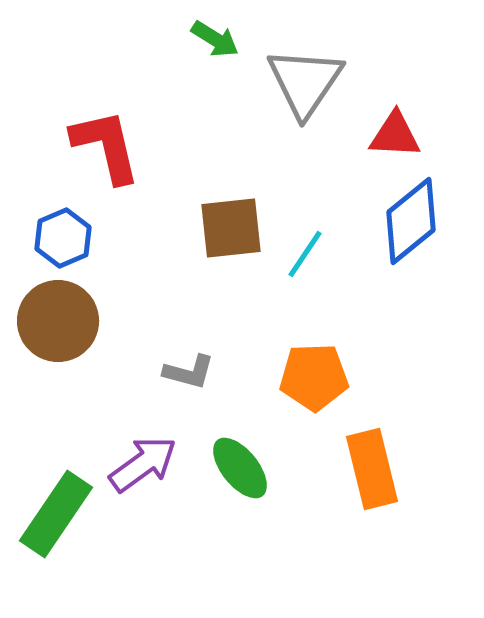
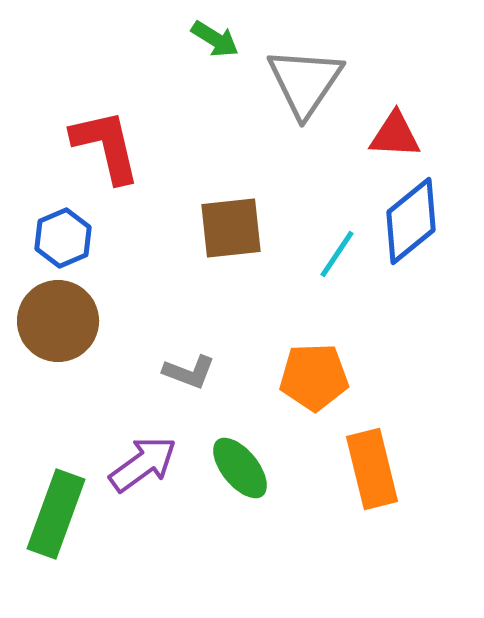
cyan line: moved 32 px right
gray L-shape: rotated 6 degrees clockwise
green rectangle: rotated 14 degrees counterclockwise
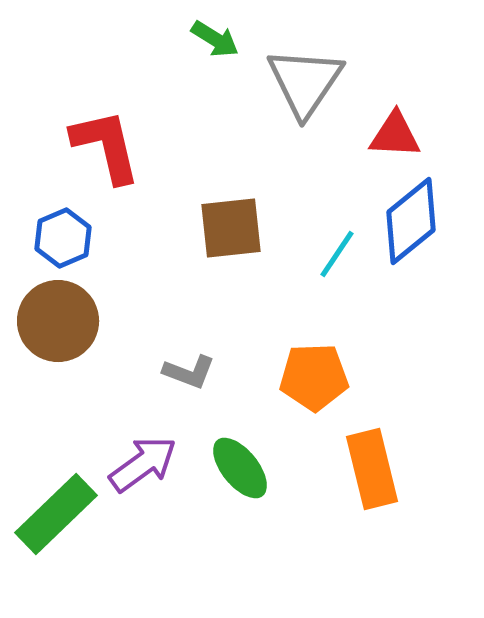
green rectangle: rotated 26 degrees clockwise
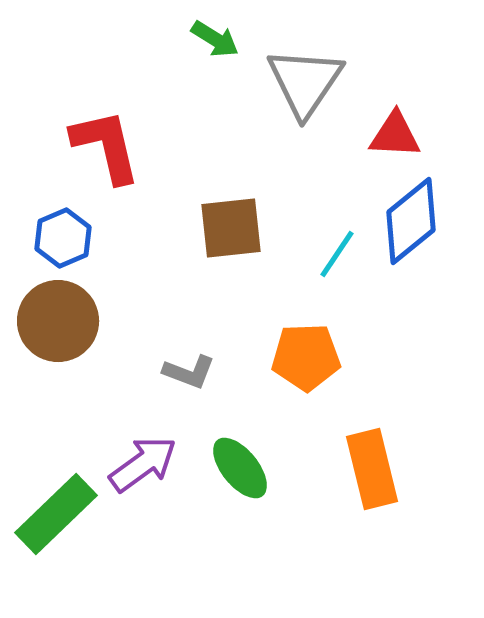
orange pentagon: moved 8 px left, 20 px up
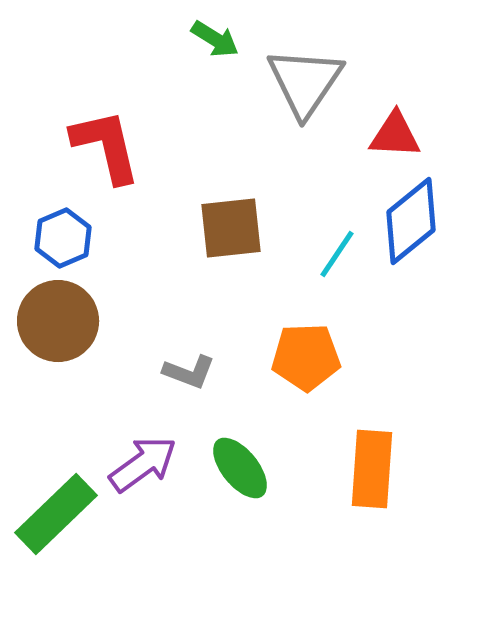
orange rectangle: rotated 18 degrees clockwise
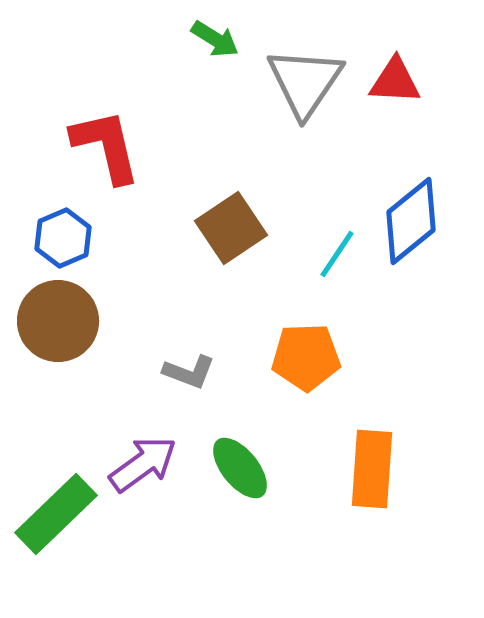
red triangle: moved 54 px up
brown square: rotated 28 degrees counterclockwise
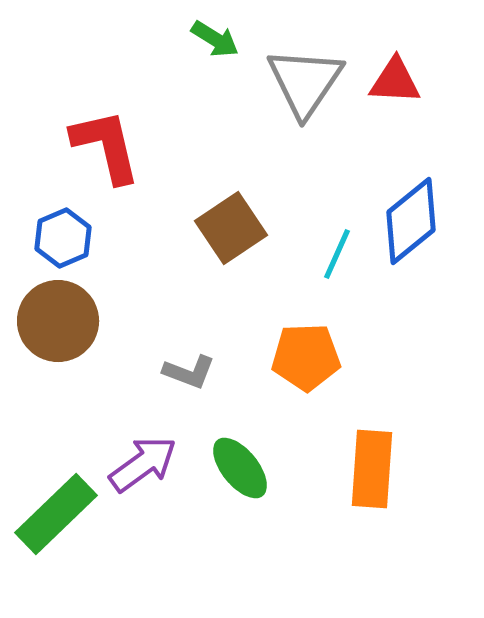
cyan line: rotated 10 degrees counterclockwise
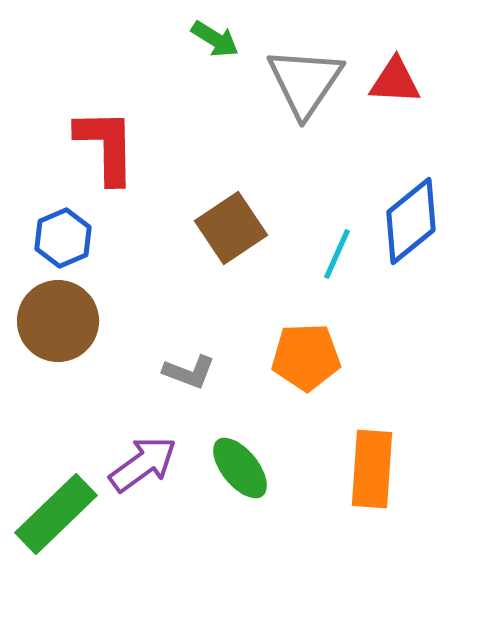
red L-shape: rotated 12 degrees clockwise
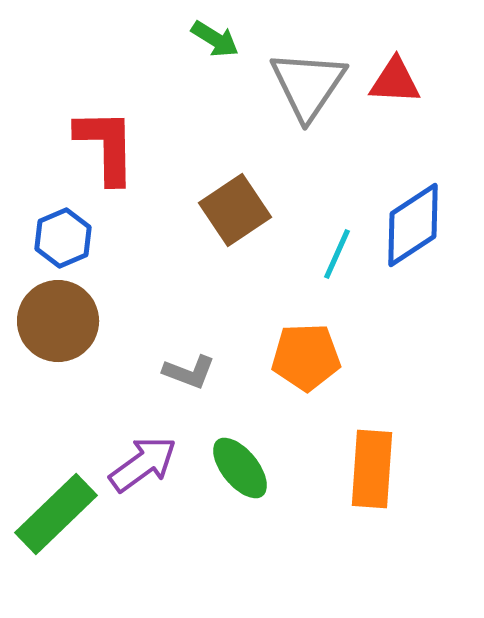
gray triangle: moved 3 px right, 3 px down
blue diamond: moved 2 px right, 4 px down; rotated 6 degrees clockwise
brown square: moved 4 px right, 18 px up
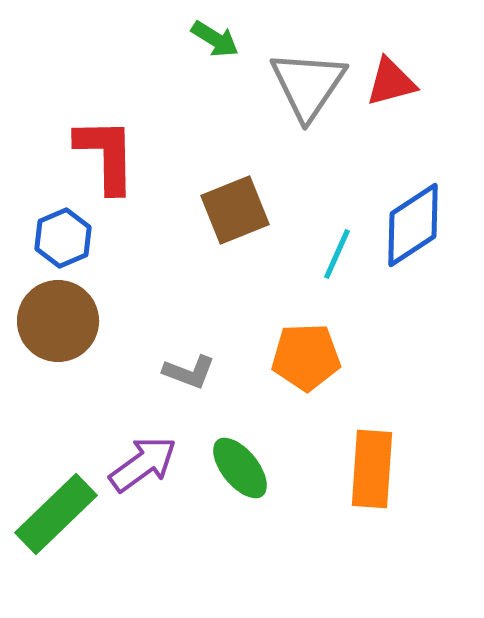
red triangle: moved 4 px left, 1 px down; rotated 18 degrees counterclockwise
red L-shape: moved 9 px down
brown square: rotated 12 degrees clockwise
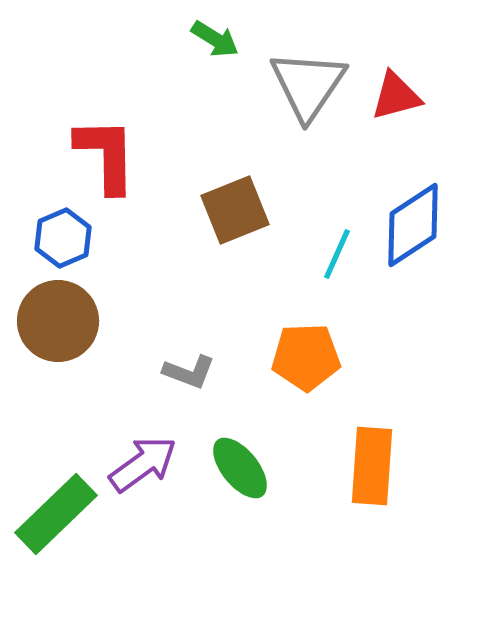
red triangle: moved 5 px right, 14 px down
orange rectangle: moved 3 px up
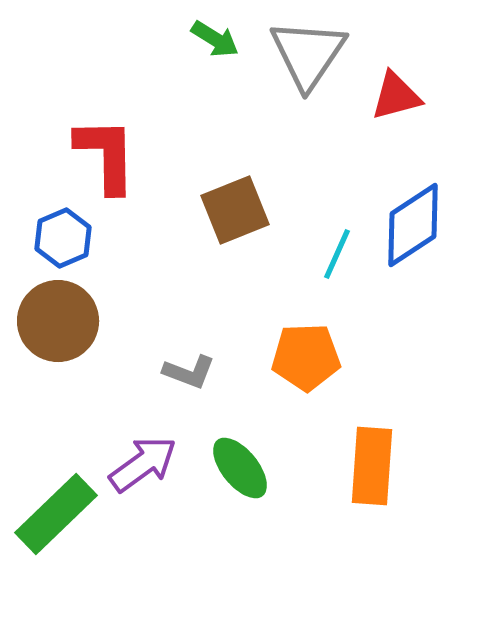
gray triangle: moved 31 px up
